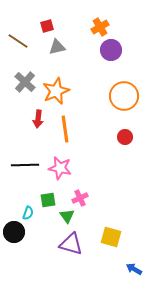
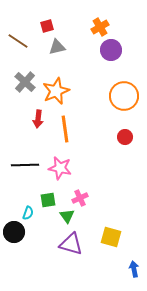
blue arrow: rotated 49 degrees clockwise
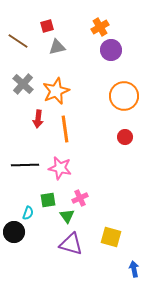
gray cross: moved 2 px left, 2 px down
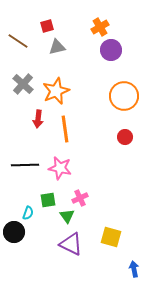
purple triangle: rotated 10 degrees clockwise
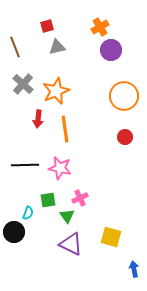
brown line: moved 3 px left, 6 px down; rotated 35 degrees clockwise
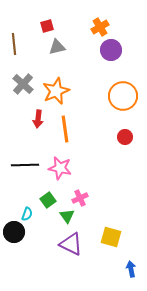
brown line: moved 1 px left, 3 px up; rotated 15 degrees clockwise
orange circle: moved 1 px left
green square: rotated 28 degrees counterclockwise
cyan semicircle: moved 1 px left, 1 px down
blue arrow: moved 3 px left
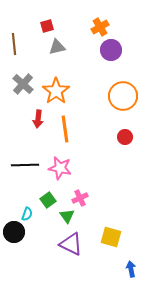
orange star: rotated 12 degrees counterclockwise
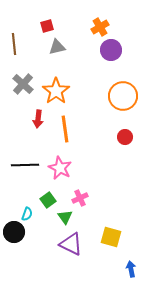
pink star: rotated 15 degrees clockwise
green triangle: moved 2 px left, 1 px down
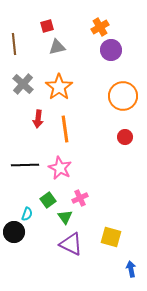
orange star: moved 3 px right, 4 px up
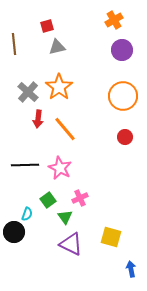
orange cross: moved 14 px right, 7 px up
purple circle: moved 11 px right
gray cross: moved 5 px right, 8 px down
orange line: rotated 32 degrees counterclockwise
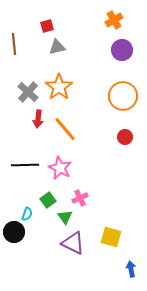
purple triangle: moved 2 px right, 1 px up
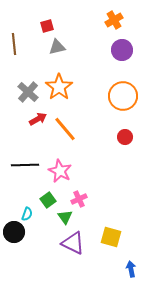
red arrow: rotated 126 degrees counterclockwise
pink star: moved 3 px down
pink cross: moved 1 px left, 1 px down
